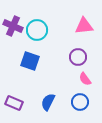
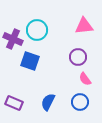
purple cross: moved 13 px down
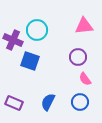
purple cross: moved 1 px down
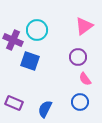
pink triangle: rotated 30 degrees counterclockwise
blue semicircle: moved 3 px left, 7 px down
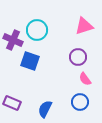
pink triangle: rotated 18 degrees clockwise
purple rectangle: moved 2 px left
